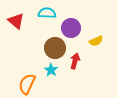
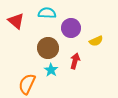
brown circle: moved 7 px left
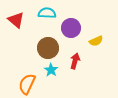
red triangle: moved 1 px up
